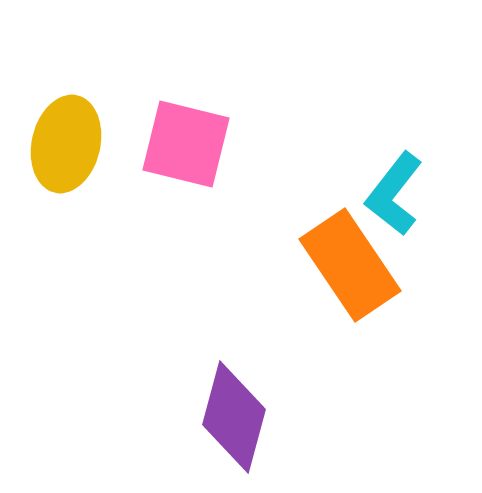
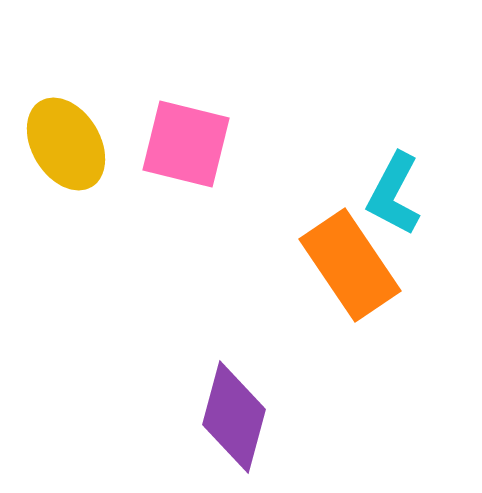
yellow ellipse: rotated 44 degrees counterclockwise
cyan L-shape: rotated 10 degrees counterclockwise
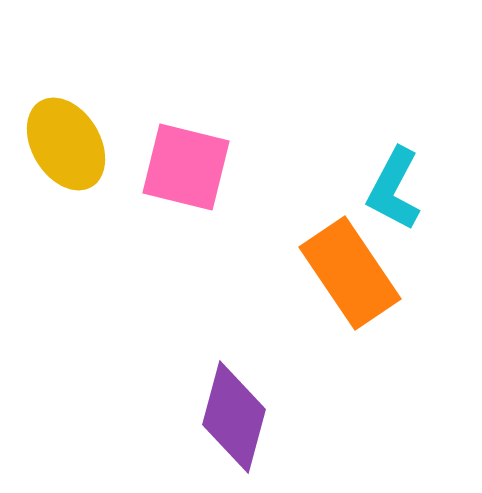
pink square: moved 23 px down
cyan L-shape: moved 5 px up
orange rectangle: moved 8 px down
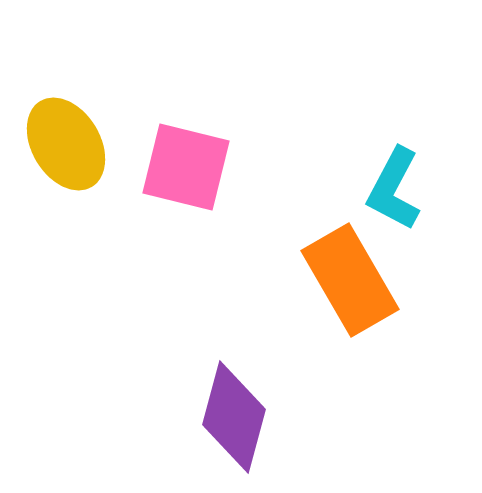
orange rectangle: moved 7 px down; rotated 4 degrees clockwise
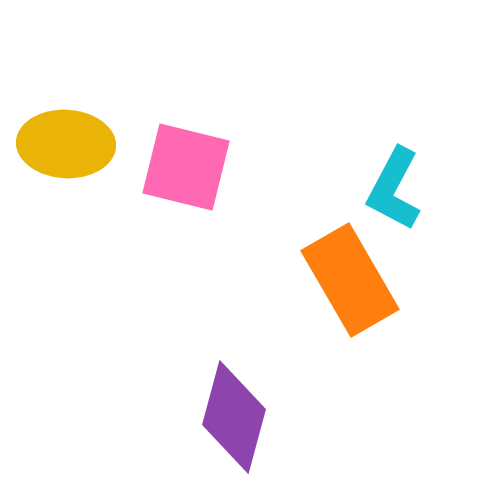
yellow ellipse: rotated 56 degrees counterclockwise
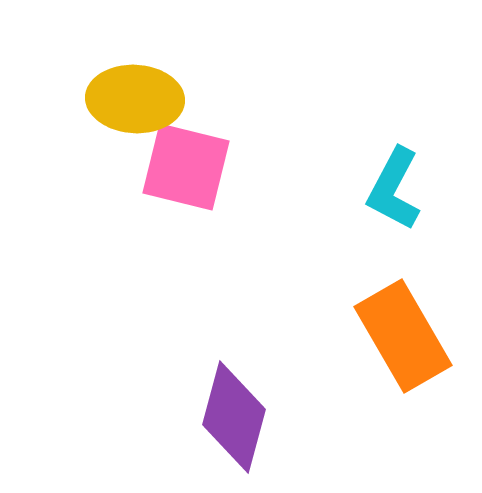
yellow ellipse: moved 69 px right, 45 px up
orange rectangle: moved 53 px right, 56 px down
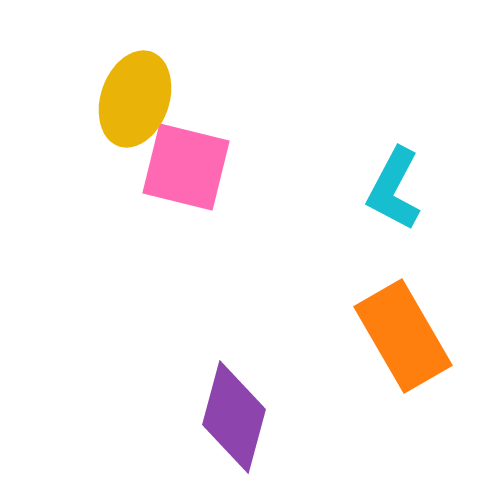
yellow ellipse: rotated 74 degrees counterclockwise
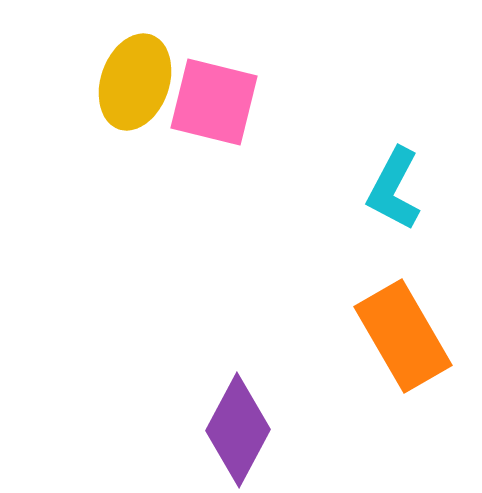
yellow ellipse: moved 17 px up
pink square: moved 28 px right, 65 px up
purple diamond: moved 4 px right, 13 px down; rotated 13 degrees clockwise
